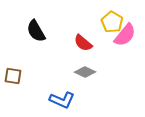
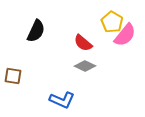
black semicircle: rotated 125 degrees counterclockwise
gray diamond: moved 6 px up
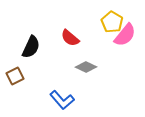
black semicircle: moved 5 px left, 16 px down
red semicircle: moved 13 px left, 5 px up
gray diamond: moved 1 px right, 1 px down
brown square: moved 2 px right; rotated 36 degrees counterclockwise
blue L-shape: rotated 25 degrees clockwise
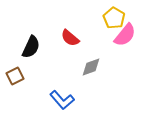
yellow pentagon: moved 2 px right, 4 px up
gray diamond: moved 5 px right; rotated 45 degrees counterclockwise
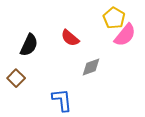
black semicircle: moved 2 px left, 2 px up
brown square: moved 1 px right, 2 px down; rotated 18 degrees counterclockwise
blue L-shape: rotated 145 degrees counterclockwise
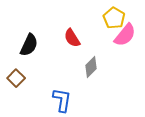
red semicircle: moved 2 px right; rotated 18 degrees clockwise
gray diamond: rotated 25 degrees counterclockwise
blue L-shape: rotated 15 degrees clockwise
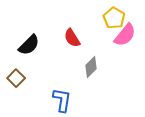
black semicircle: rotated 20 degrees clockwise
